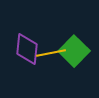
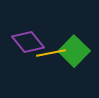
purple diamond: moved 1 px right, 7 px up; rotated 44 degrees counterclockwise
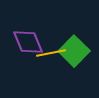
purple diamond: rotated 16 degrees clockwise
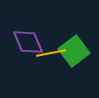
green square: rotated 8 degrees clockwise
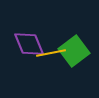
purple diamond: moved 1 px right, 2 px down
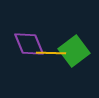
yellow line: rotated 12 degrees clockwise
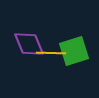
green square: rotated 20 degrees clockwise
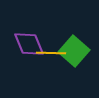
green square: rotated 32 degrees counterclockwise
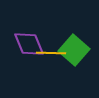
green square: moved 1 px up
